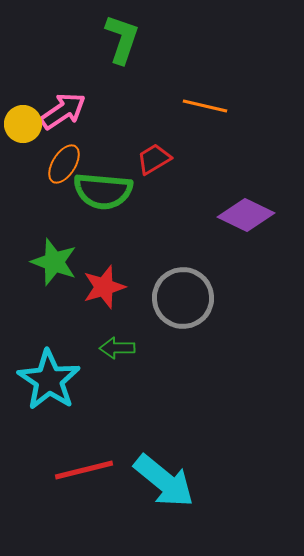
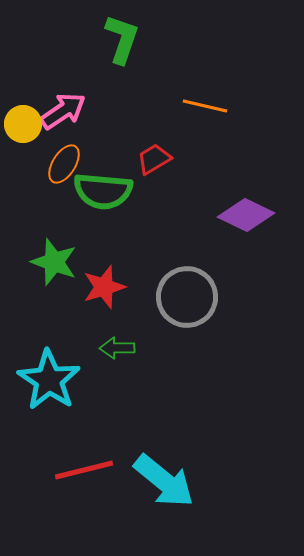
gray circle: moved 4 px right, 1 px up
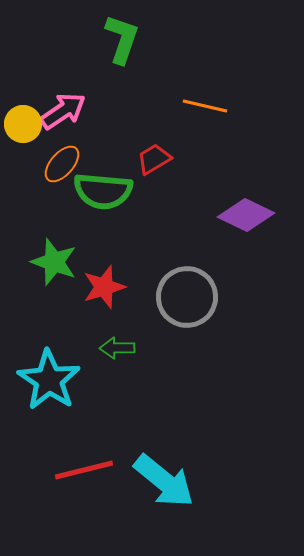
orange ellipse: moved 2 px left; rotated 9 degrees clockwise
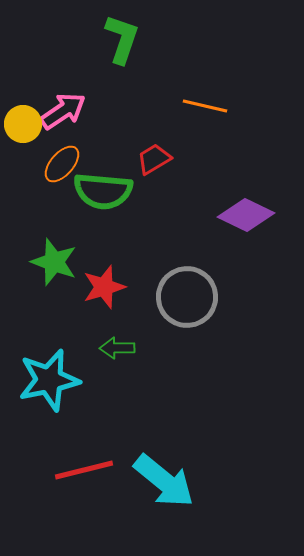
cyan star: rotated 26 degrees clockwise
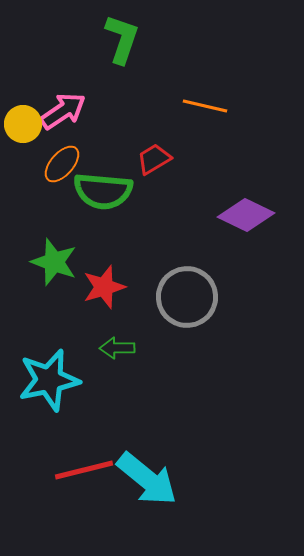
cyan arrow: moved 17 px left, 2 px up
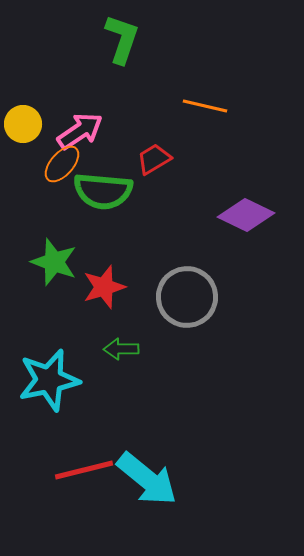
pink arrow: moved 17 px right, 20 px down
green arrow: moved 4 px right, 1 px down
